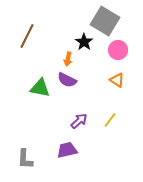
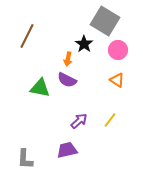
black star: moved 2 px down
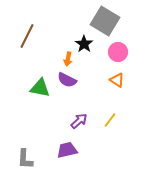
pink circle: moved 2 px down
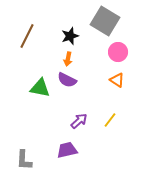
black star: moved 14 px left, 8 px up; rotated 18 degrees clockwise
gray L-shape: moved 1 px left, 1 px down
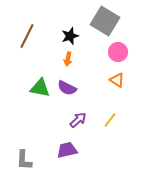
purple semicircle: moved 8 px down
purple arrow: moved 1 px left, 1 px up
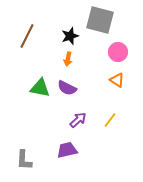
gray square: moved 5 px left, 1 px up; rotated 16 degrees counterclockwise
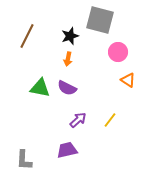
orange triangle: moved 11 px right
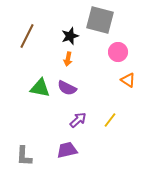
gray L-shape: moved 4 px up
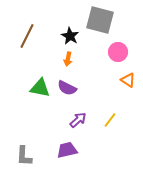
black star: rotated 24 degrees counterclockwise
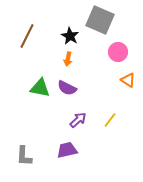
gray square: rotated 8 degrees clockwise
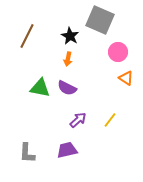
orange triangle: moved 2 px left, 2 px up
gray L-shape: moved 3 px right, 3 px up
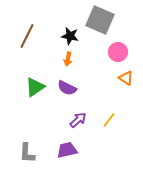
black star: rotated 18 degrees counterclockwise
green triangle: moved 5 px left, 1 px up; rotated 45 degrees counterclockwise
yellow line: moved 1 px left
